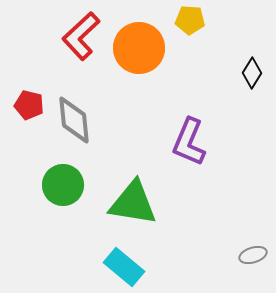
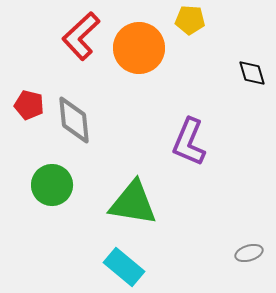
black diamond: rotated 48 degrees counterclockwise
green circle: moved 11 px left
gray ellipse: moved 4 px left, 2 px up
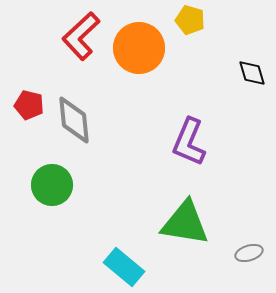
yellow pentagon: rotated 12 degrees clockwise
green triangle: moved 52 px right, 20 px down
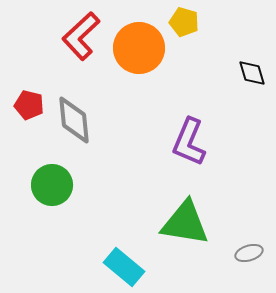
yellow pentagon: moved 6 px left, 2 px down
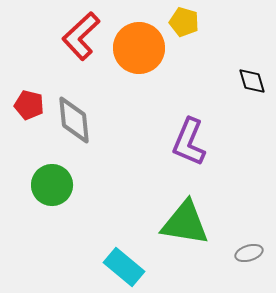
black diamond: moved 8 px down
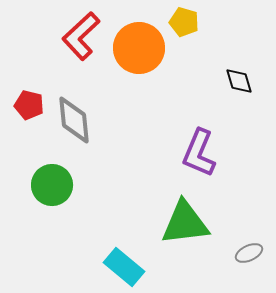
black diamond: moved 13 px left
purple L-shape: moved 10 px right, 11 px down
green triangle: rotated 16 degrees counterclockwise
gray ellipse: rotated 8 degrees counterclockwise
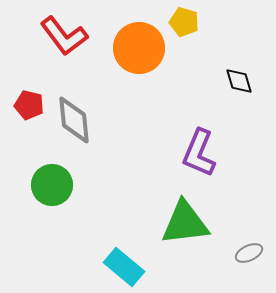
red L-shape: moved 17 px left; rotated 84 degrees counterclockwise
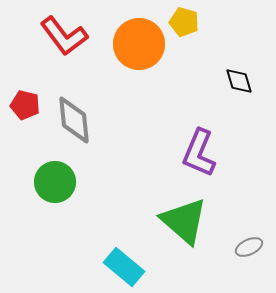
orange circle: moved 4 px up
red pentagon: moved 4 px left
green circle: moved 3 px right, 3 px up
green triangle: moved 1 px left, 2 px up; rotated 48 degrees clockwise
gray ellipse: moved 6 px up
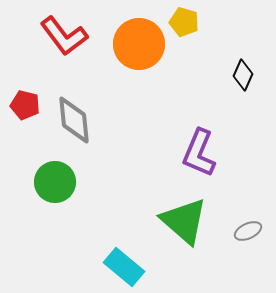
black diamond: moved 4 px right, 6 px up; rotated 40 degrees clockwise
gray ellipse: moved 1 px left, 16 px up
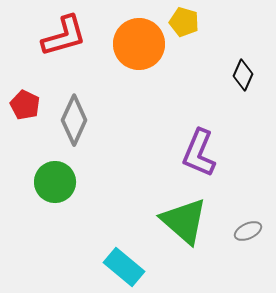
red L-shape: rotated 69 degrees counterclockwise
red pentagon: rotated 12 degrees clockwise
gray diamond: rotated 30 degrees clockwise
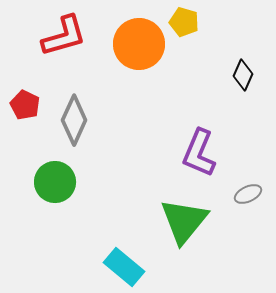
green triangle: rotated 28 degrees clockwise
gray ellipse: moved 37 px up
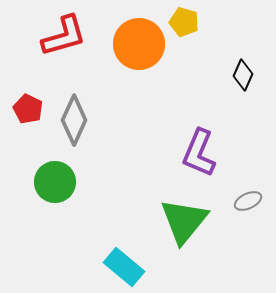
red pentagon: moved 3 px right, 4 px down
gray ellipse: moved 7 px down
